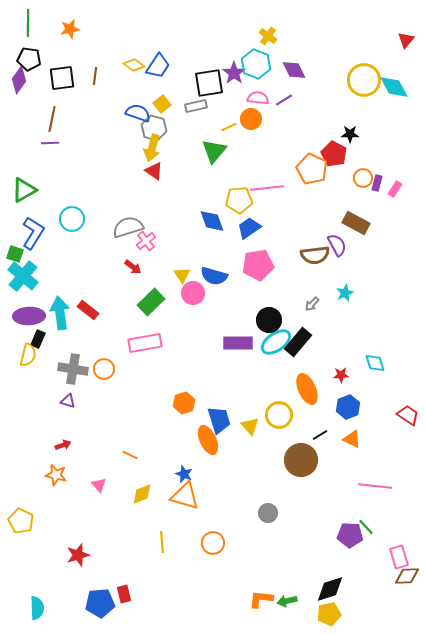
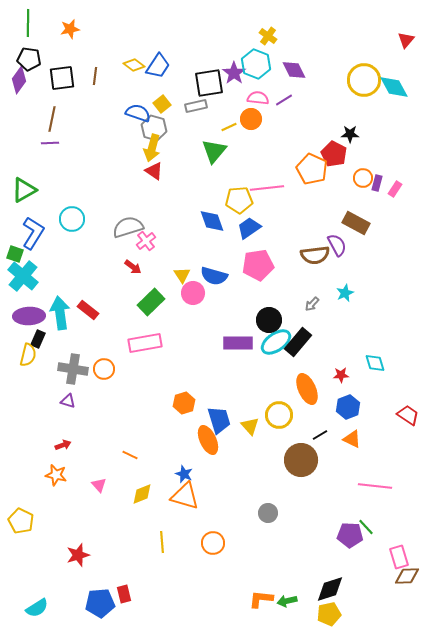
cyan semicircle at (37, 608): rotated 60 degrees clockwise
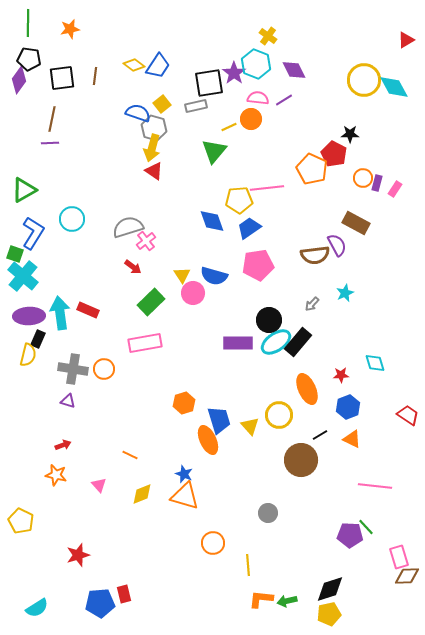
red triangle at (406, 40): rotated 18 degrees clockwise
red rectangle at (88, 310): rotated 15 degrees counterclockwise
yellow line at (162, 542): moved 86 px right, 23 px down
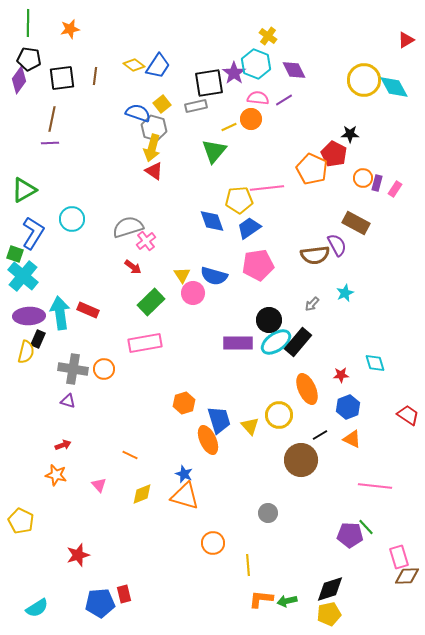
yellow semicircle at (28, 355): moved 2 px left, 3 px up
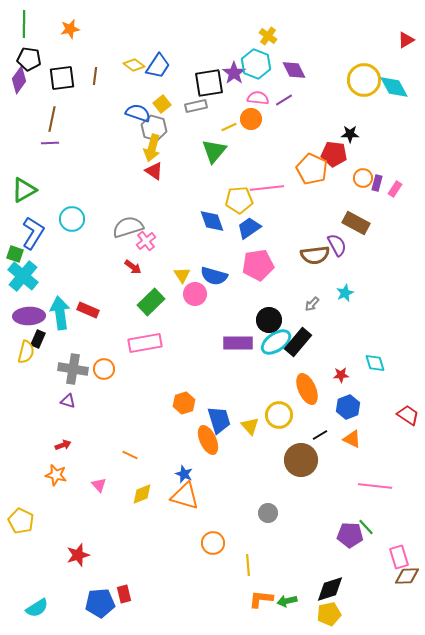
green line at (28, 23): moved 4 px left, 1 px down
red pentagon at (334, 154): rotated 20 degrees counterclockwise
pink circle at (193, 293): moved 2 px right, 1 px down
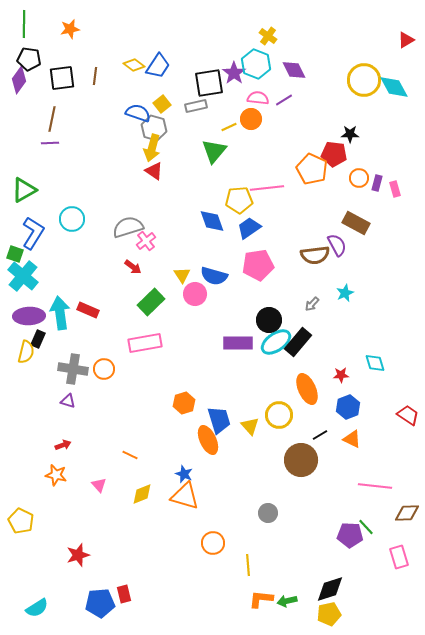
orange circle at (363, 178): moved 4 px left
pink rectangle at (395, 189): rotated 49 degrees counterclockwise
brown diamond at (407, 576): moved 63 px up
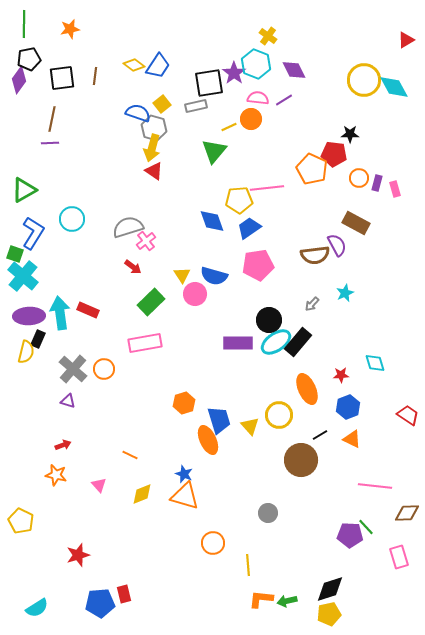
black pentagon at (29, 59): rotated 20 degrees counterclockwise
gray cross at (73, 369): rotated 32 degrees clockwise
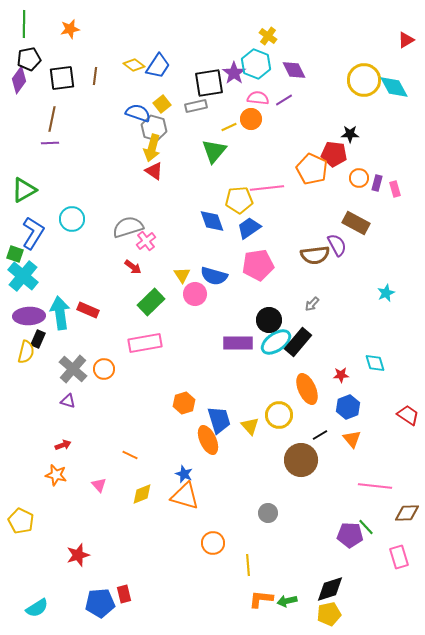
cyan star at (345, 293): moved 41 px right
orange triangle at (352, 439): rotated 24 degrees clockwise
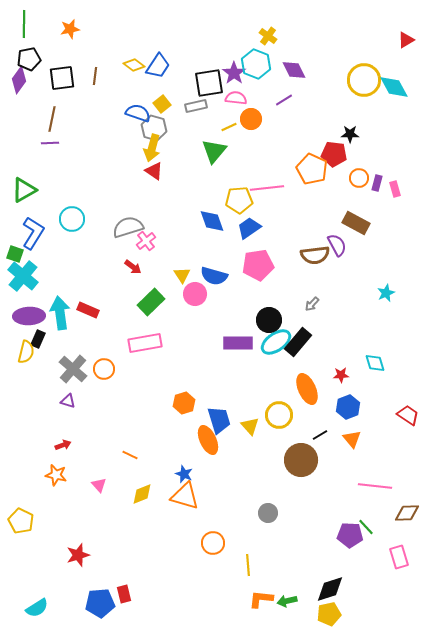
pink semicircle at (258, 98): moved 22 px left
